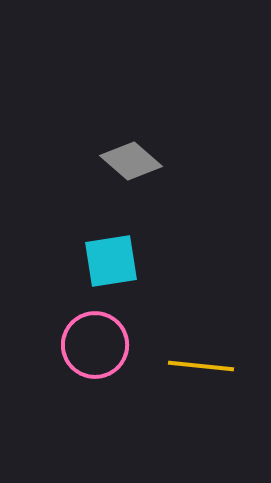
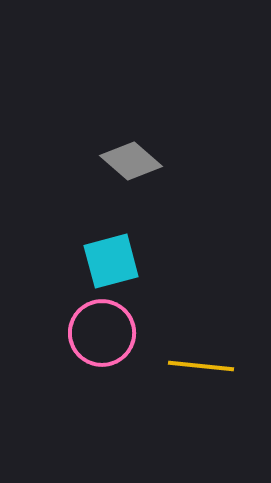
cyan square: rotated 6 degrees counterclockwise
pink circle: moved 7 px right, 12 px up
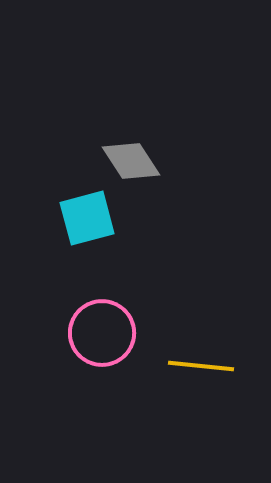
gray diamond: rotated 16 degrees clockwise
cyan square: moved 24 px left, 43 px up
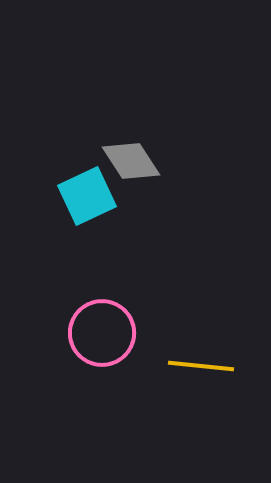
cyan square: moved 22 px up; rotated 10 degrees counterclockwise
